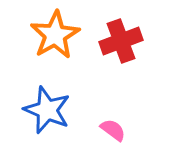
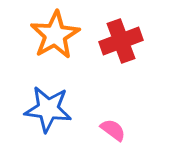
blue star: moved 1 px right, 1 px up; rotated 15 degrees counterclockwise
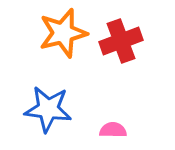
orange star: moved 8 px right, 2 px up; rotated 15 degrees clockwise
pink semicircle: rotated 36 degrees counterclockwise
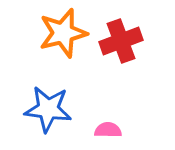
pink semicircle: moved 5 px left
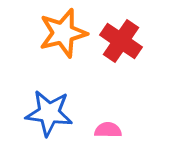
red cross: rotated 36 degrees counterclockwise
blue star: moved 1 px right, 4 px down
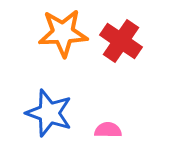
orange star: rotated 12 degrees clockwise
blue star: rotated 12 degrees clockwise
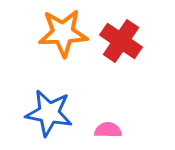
blue star: rotated 9 degrees counterclockwise
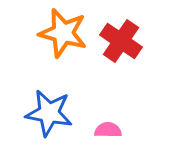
orange star: rotated 18 degrees clockwise
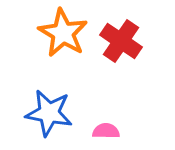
orange star: rotated 15 degrees clockwise
pink semicircle: moved 2 px left, 1 px down
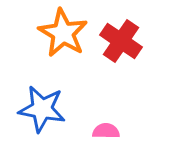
blue star: moved 7 px left, 4 px up
